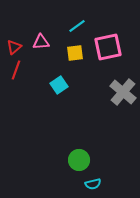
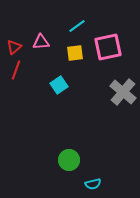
green circle: moved 10 px left
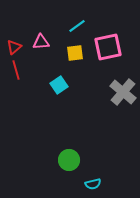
red line: rotated 36 degrees counterclockwise
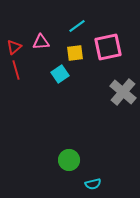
cyan square: moved 1 px right, 11 px up
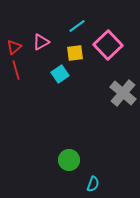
pink triangle: rotated 24 degrees counterclockwise
pink square: moved 2 px up; rotated 32 degrees counterclockwise
gray cross: moved 1 px down
cyan semicircle: rotated 56 degrees counterclockwise
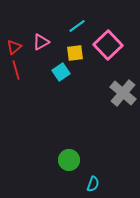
cyan square: moved 1 px right, 2 px up
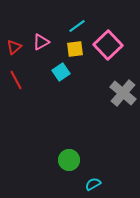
yellow square: moved 4 px up
red line: moved 10 px down; rotated 12 degrees counterclockwise
cyan semicircle: rotated 140 degrees counterclockwise
